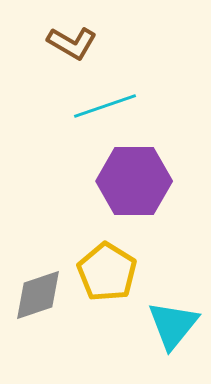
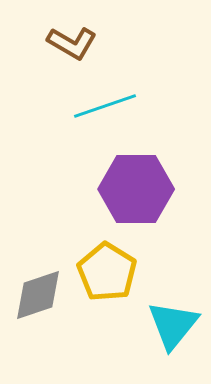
purple hexagon: moved 2 px right, 8 px down
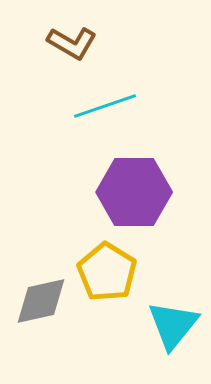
purple hexagon: moved 2 px left, 3 px down
gray diamond: moved 3 px right, 6 px down; rotated 6 degrees clockwise
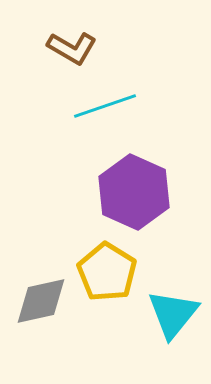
brown L-shape: moved 5 px down
purple hexagon: rotated 24 degrees clockwise
cyan triangle: moved 11 px up
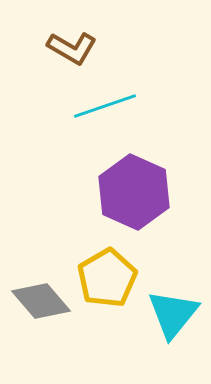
yellow pentagon: moved 6 px down; rotated 10 degrees clockwise
gray diamond: rotated 62 degrees clockwise
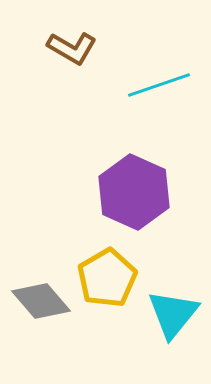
cyan line: moved 54 px right, 21 px up
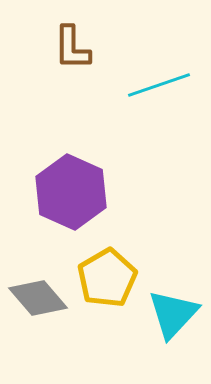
brown L-shape: rotated 60 degrees clockwise
purple hexagon: moved 63 px left
gray diamond: moved 3 px left, 3 px up
cyan triangle: rotated 4 degrees clockwise
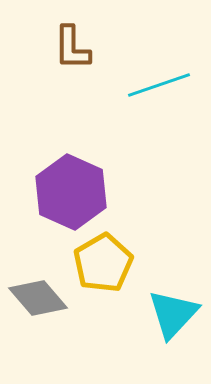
yellow pentagon: moved 4 px left, 15 px up
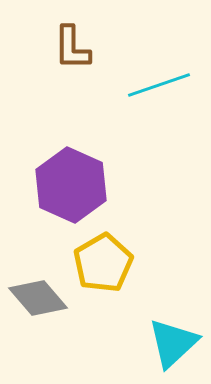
purple hexagon: moved 7 px up
cyan triangle: moved 29 px down; rotated 4 degrees clockwise
